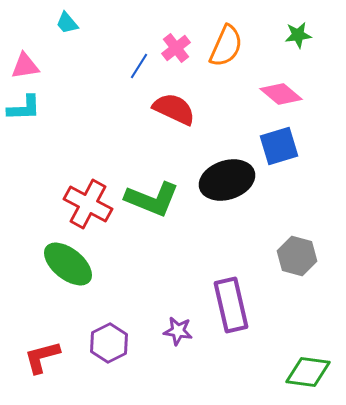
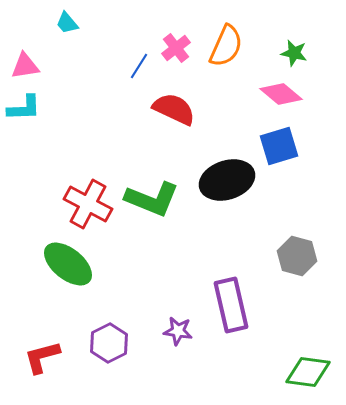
green star: moved 4 px left, 18 px down; rotated 20 degrees clockwise
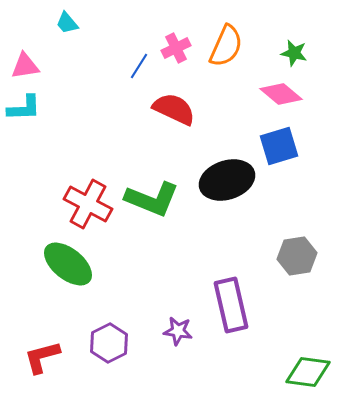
pink cross: rotated 12 degrees clockwise
gray hexagon: rotated 24 degrees counterclockwise
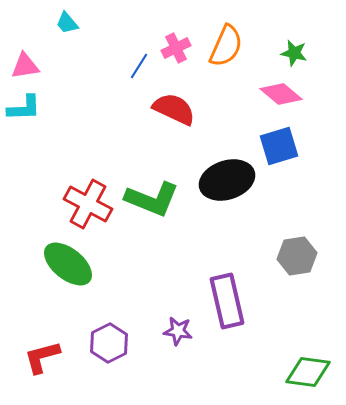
purple rectangle: moved 4 px left, 4 px up
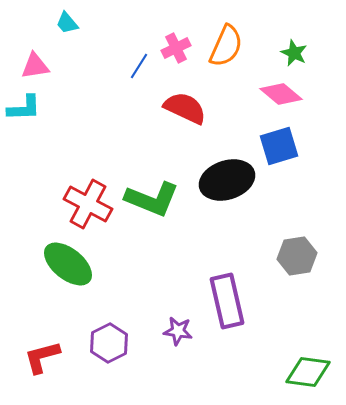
green star: rotated 12 degrees clockwise
pink triangle: moved 10 px right
red semicircle: moved 11 px right, 1 px up
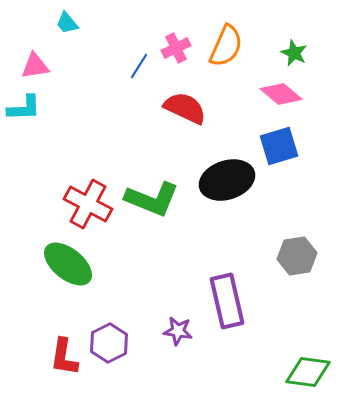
red L-shape: moved 22 px right; rotated 66 degrees counterclockwise
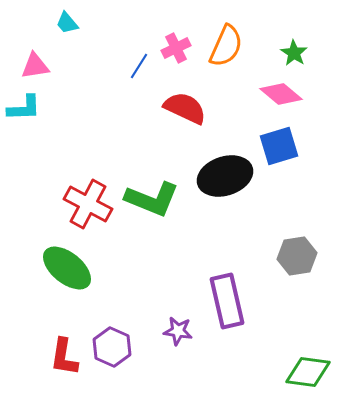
green star: rotated 8 degrees clockwise
black ellipse: moved 2 px left, 4 px up
green ellipse: moved 1 px left, 4 px down
purple hexagon: moved 3 px right, 4 px down; rotated 9 degrees counterclockwise
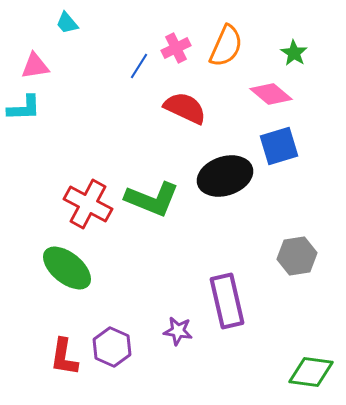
pink diamond: moved 10 px left
green diamond: moved 3 px right
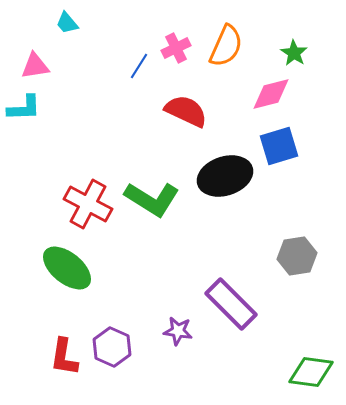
pink diamond: rotated 54 degrees counterclockwise
red semicircle: moved 1 px right, 3 px down
green L-shape: rotated 10 degrees clockwise
purple rectangle: moved 4 px right, 3 px down; rotated 32 degrees counterclockwise
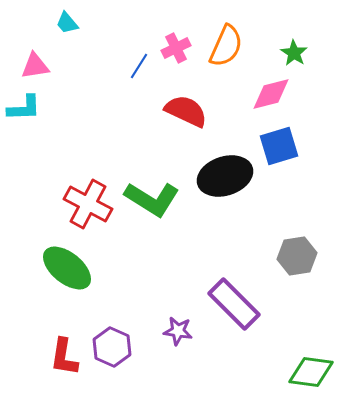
purple rectangle: moved 3 px right
